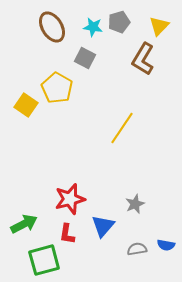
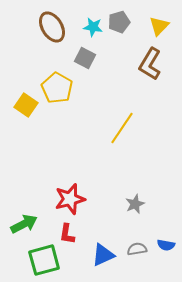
brown L-shape: moved 7 px right, 5 px down
blue triangle: moved 29 px down; rotated 25 degrees clockwise
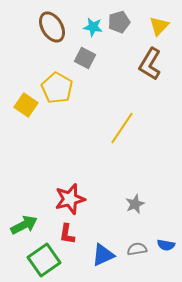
green arrow: moved 1 px down
green square: rotated 20 degrees counterclockwise
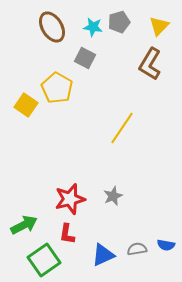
gray star: moved 22 px left, 8 px up
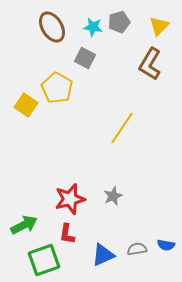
green square: rotated 16 degrees clockwise
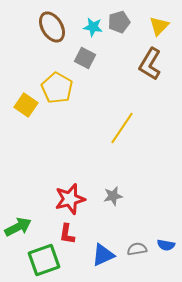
gray star: rotated 12 degrees clockwise
green arrow: moved 6 px left, 2 px down
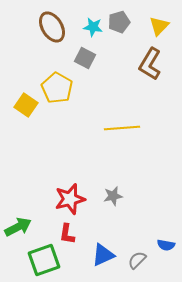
yellow line: rotated 52 degrees clockwise
gray semicircle: moved 11 px down; rotated 36 degrees counterclockwise
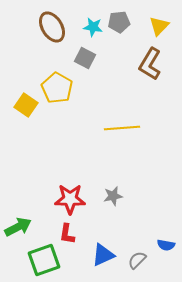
gray pentagon: rotated 10 degrees clockwise
red star: rotated 16 degrees clockwise
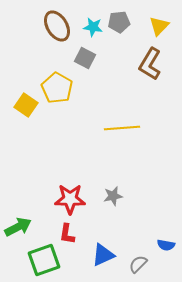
brown ellipse: moved 5 px right, 1 px up
gray semicircle: moved 1 px right, 4 px down
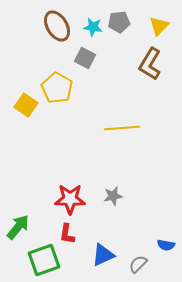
green arrow: rotated 24 degrees counterclockwise
